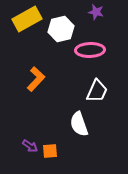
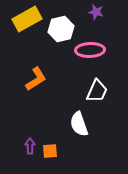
orange L-shape: rotated 15 degrees clockwise
purple arrow: rotated 126 degrees counterclockwise
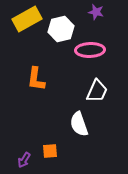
orange L-shape: rotated 130 degrees clockwise
purple arrow: moved 6 px left, 14 px down; rotated 147 degrees counterclockwise
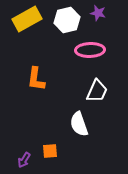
purple star: moved 2 px right, 1 px down
white hexagon: moved 6 px right, 9 px up
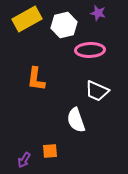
white hexagon: moved 3 px left, 5 px down
white trapezoid: rotated 90 degrees clockwise
white semicircle: moved 3 px left, 4 px up
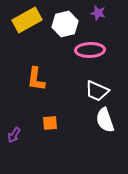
yellow rectangle: moved 1 px down
white hexagon: moved 1 px right, 1 px up
white semicircle: moved 29 px right
orange square: moved 28 px up
purple arrow: moved 10 px left, 25 px up
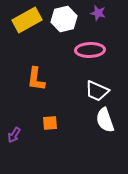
white hexagon: moved 1 px left, 5 px up
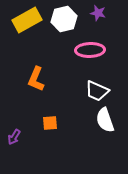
orange L-shape: rotated 15 degrees clockwise
purple arrow: moved 2 px down
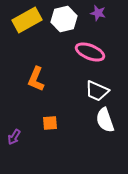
pink ellipse: moved 2 px down; rotated 24 degrees clockwise
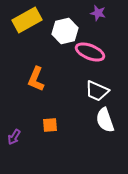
white hexagon: moved 1 px right, 12 px down
orange square: moved 2 px down
